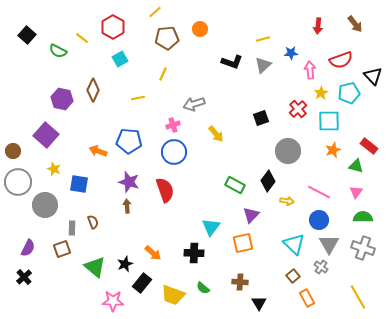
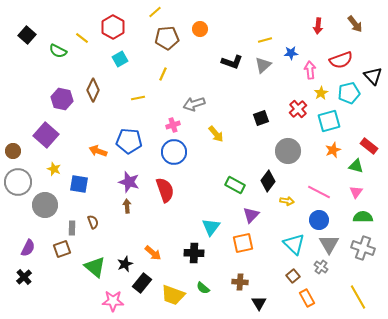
yellow line at (263, 39): moved 2 px right, 1 px down
cyan square at (329, 121): rotated 15 degrees counterclockwise
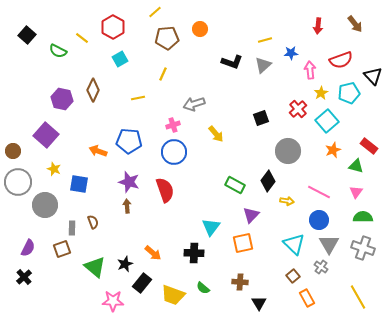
cyan square at (329, 121): moved 2 px left; rotated 25 degrees counterclockwise
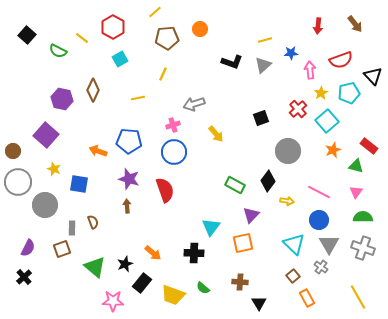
purple star at (129, 182): moved 3 px up
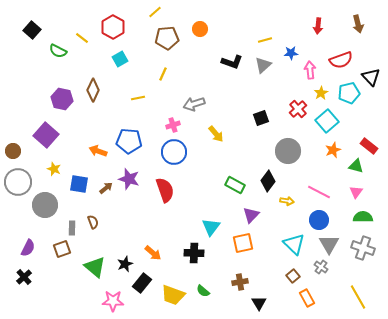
brown arrow at (355, 24): moved 3 px right; rotated 24 degrees clockwise
black square at (27, 35): moved 5 px right, 5 px up
black triangle at (373, 76): moved 2 px left, 1 px down
brown arrow at (127, 206): moved 21 px left, 18 px up; rotated 56 degrees clockwise
brown cross at (240, 282): rotated 14 degrees counterclockwise
green semicircle at (203, 288): moved 3 px down
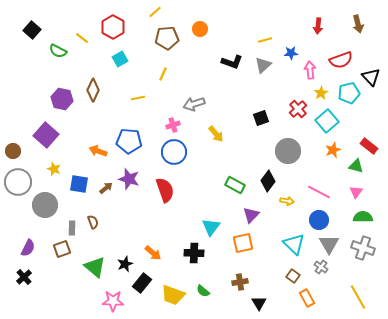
brown square at (293, 276): rotated 16 degrees counterclockwise
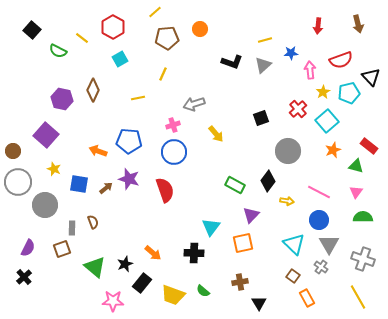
yellow star at (321, 93): moved 2 px right, 1 px up
gray cross at (363, 248): moved 11 px down
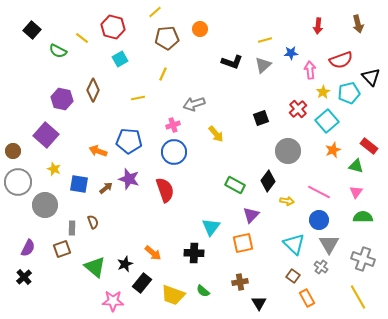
red hexagon at (113, 27): rotated 15 degrees counterclockwise
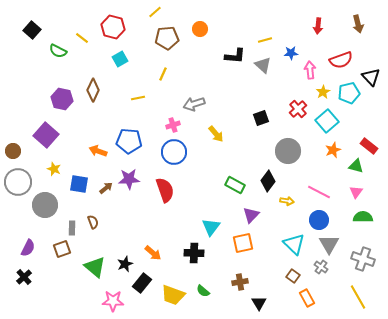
black L-shape at (232, 62): moved 3 px right, 6 px up; rotated 15 degrees counterclockwise
gray triangle at (263, 65): rotated 36 degrees counterclockwise
purple star at (129, 179): rotated 20 degrees counterclockwise
